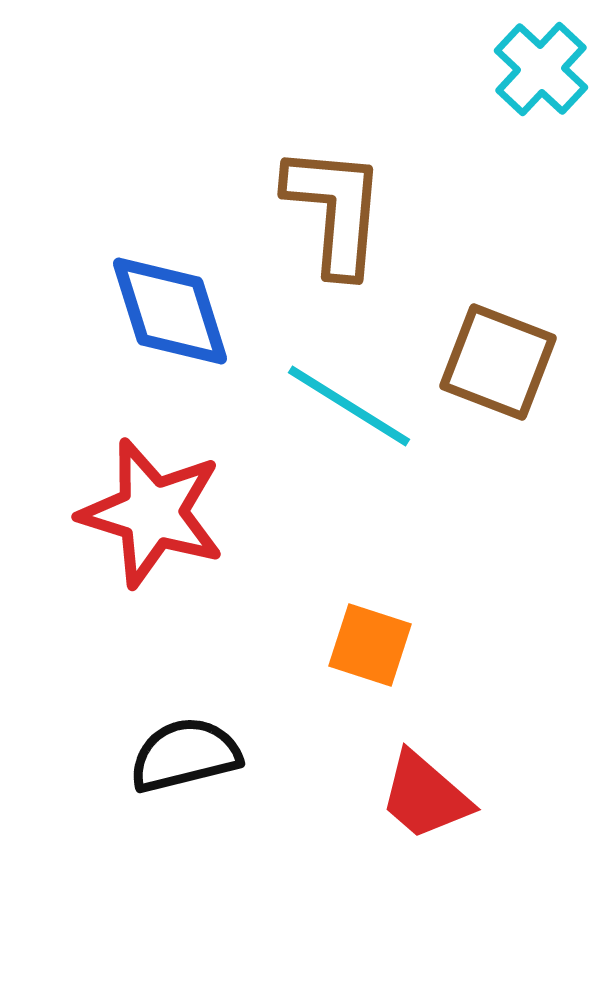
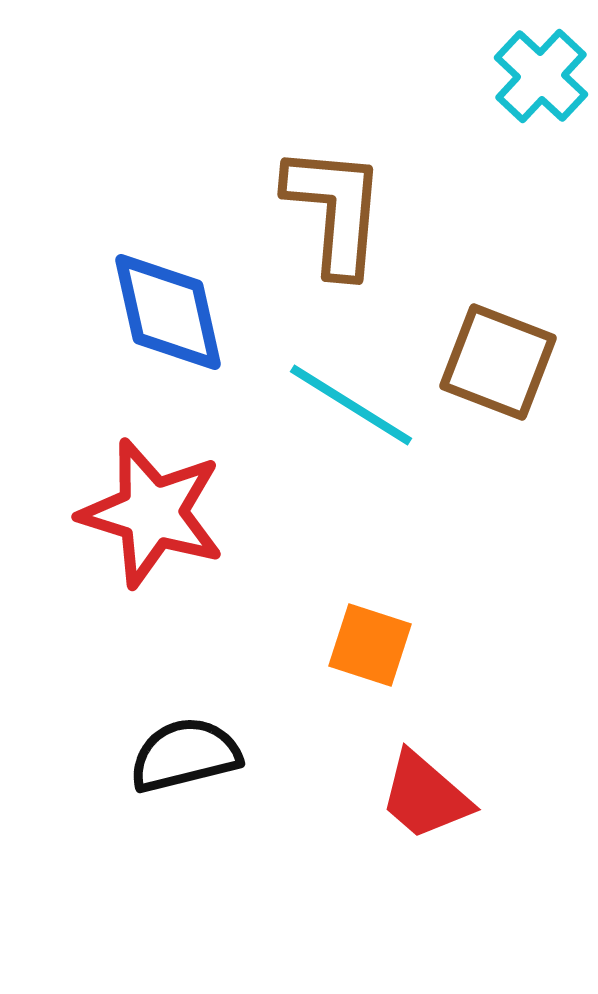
cyan cross: moved 7 px down
blue diamond: moved 2 px left, 1 px down; rotated 5 degrees clockwise
cyan line: moved 2 px right, 1 px up
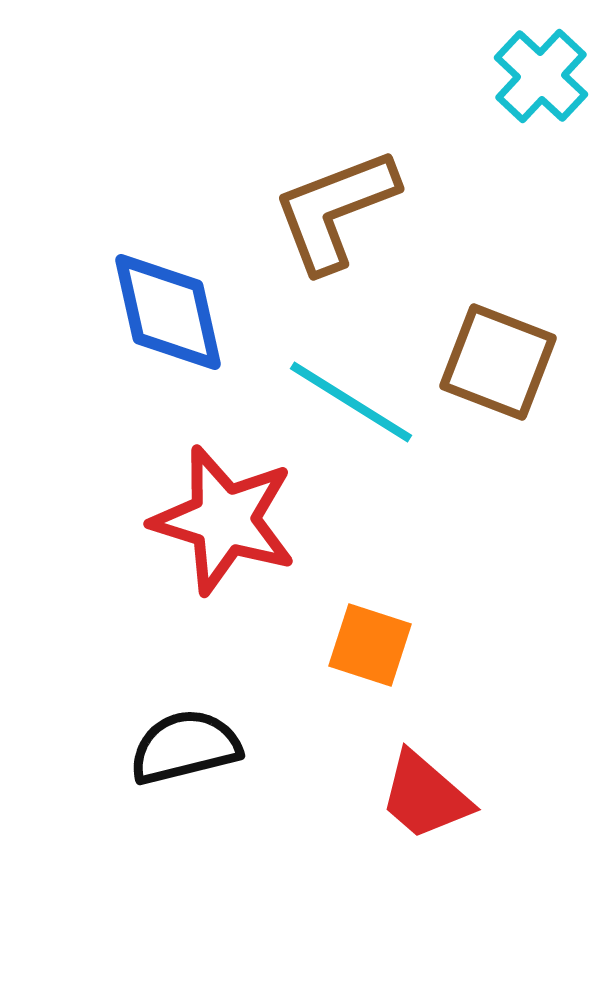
brown L-shape: rotated 116 degrees counterclockwise
cyan line: moved 3 px up
red star: moved 72 px right, 7 px down
black semicircle: moved 8 px up
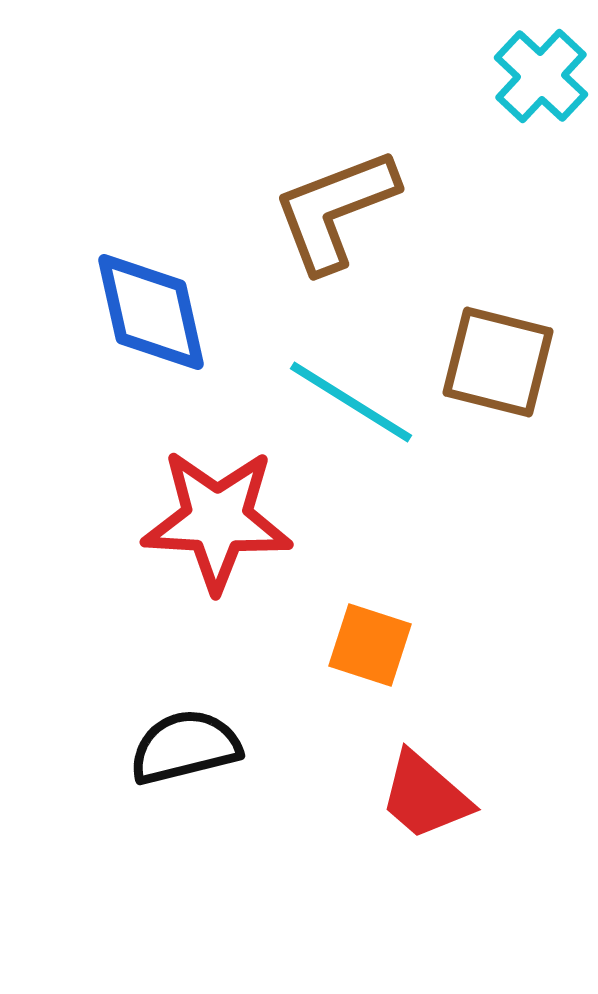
blue diamond: moved 17 px left
brown square: rotated 7 degrees counterclockwise
red star: moved 7 px left; rotated 14 degrees counterclockwise
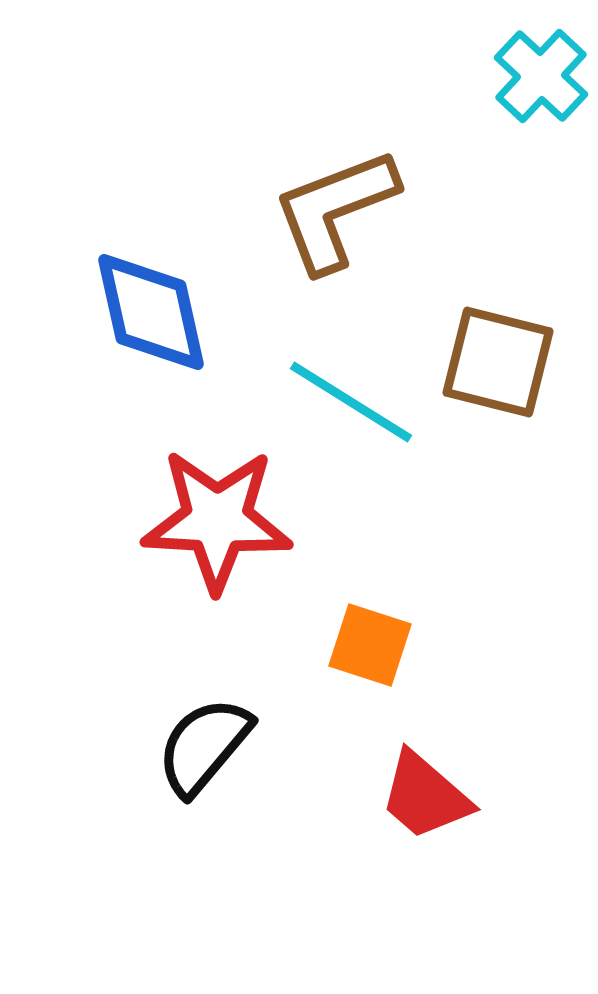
black semicircle: moved 19 px right, 1 px up; rotated 36 degrees counterclockwise
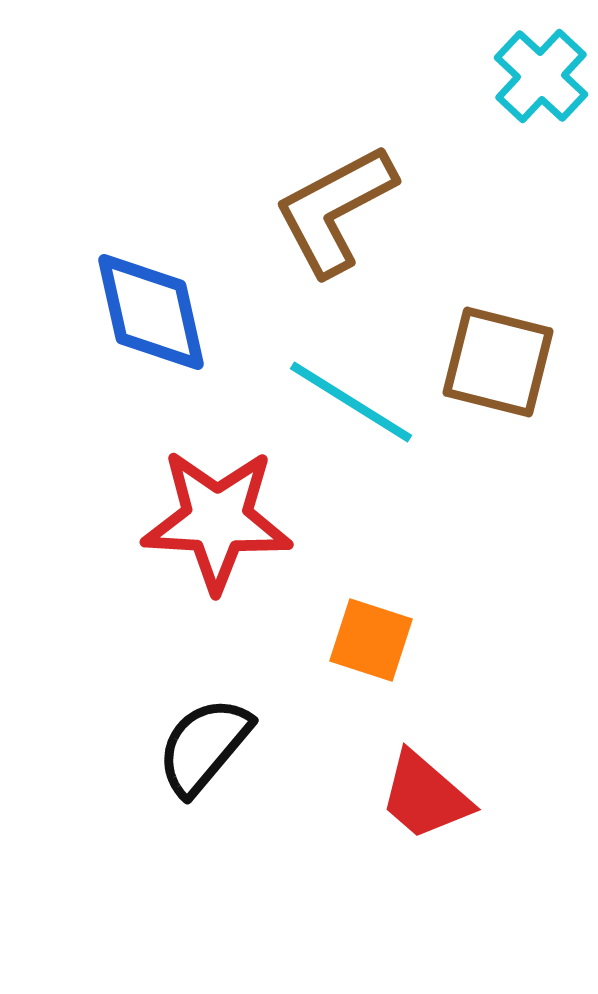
brown L-shape: rotated 7 degrees counterclockwise
orange square: moved 1 px right, 5 px up
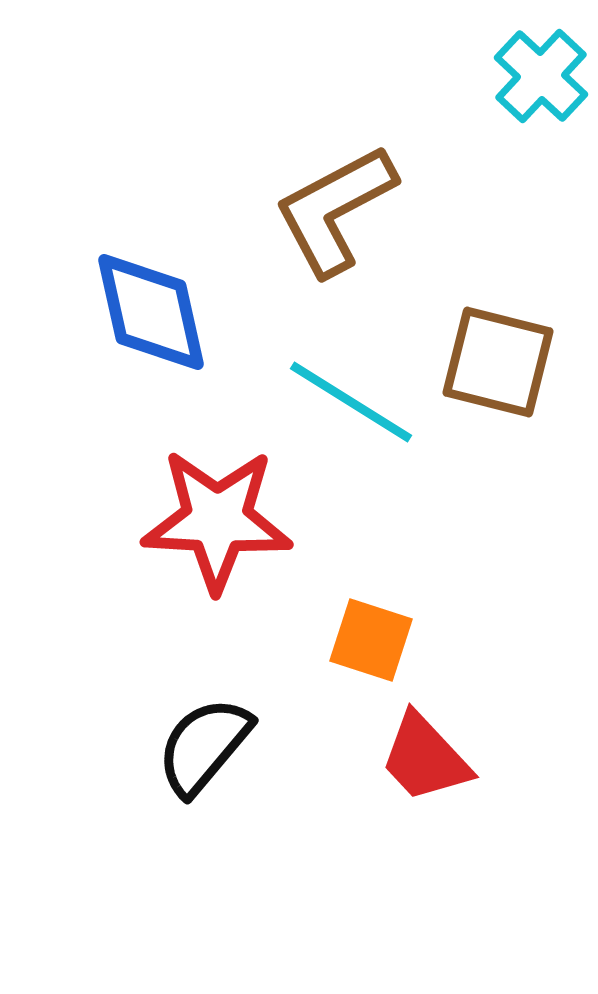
red trapezoid: moved 38 px up; rotated 6 degrees clockwise
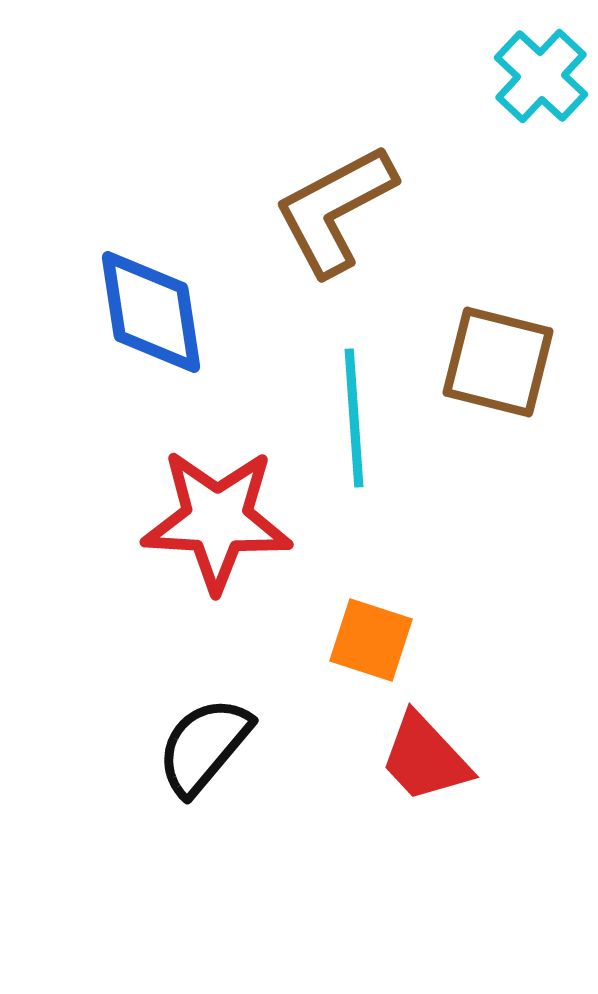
blue diamond: rotated 4 degrees clockwise
cyan line: moved 3 px right, 16 px down; rotated 54 degrees clockwise
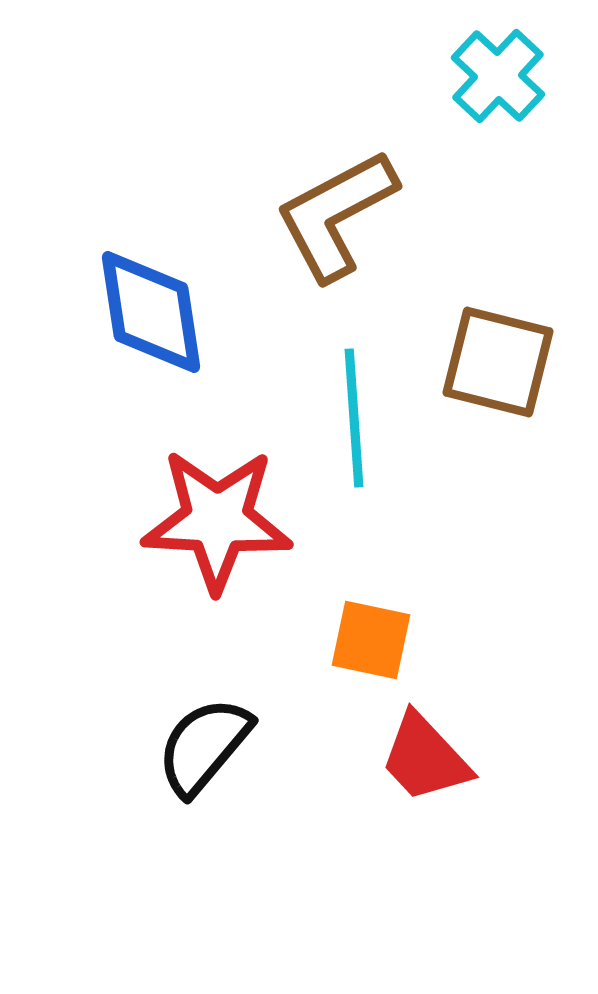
cyan cross: moved 43 px left
brown L-shape: moved 1 px right, 5 px down
orange square: rotated 6 degrees counterclockwise
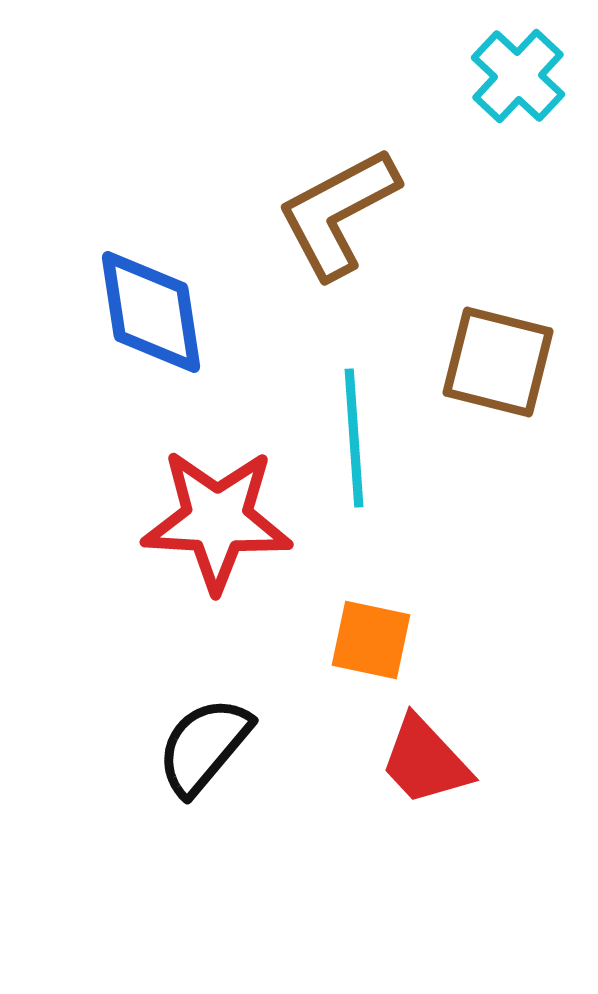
cyan cross: moved 20 px right
brown L-shape: moved 2 px right, 2 px up
cyan line: moved 20 px down
red trapezoid: moved 3 px down
